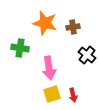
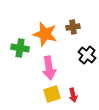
orange star: moved 11 px down
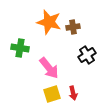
orange star: moved 4 px right, 12 px up
black cross: rotated 18 degrees clockwise
pink arrow: rotated 30 degrees counterclockwise
red arrow: moved 2 px up
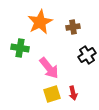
orange star: moved 9 px left; rotated 30 degrees clockwise
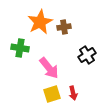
brown cross: moved 9 px left
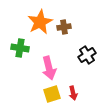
pink arrow: rotated 25 degrees clockwise
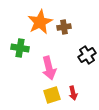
yellow square: moved 1 px down
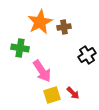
pink arrow: moved 7 px left, 3 px down; rotated 20 degrees counterclockwise
red arrow: rotated 32 degrees counterclockwise
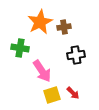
black cross: moved 11 px left; rotated 24 degrees clockwise
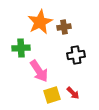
green cross: moved 1 px right; rotated 12 degrees counterclockwise
pink arrow: moved 3 px left
